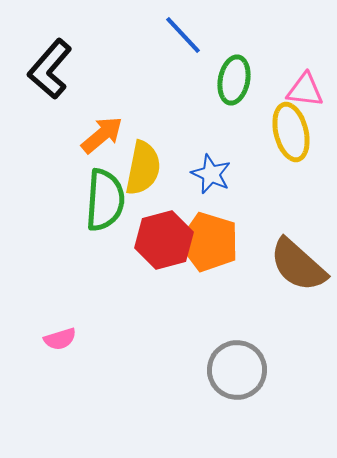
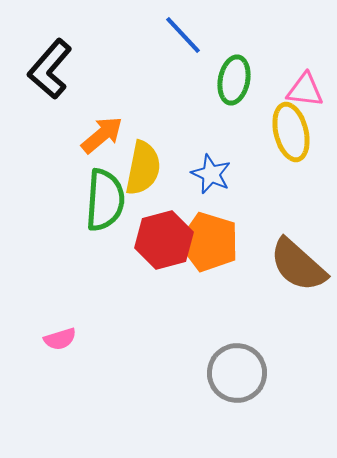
gray circle: moved 3 px down
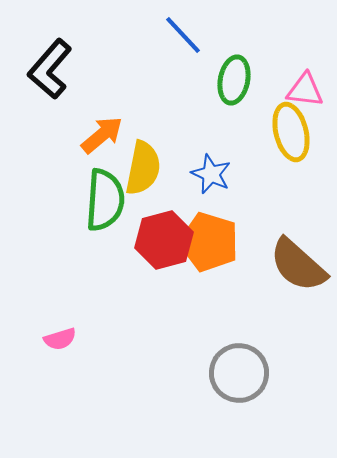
gray circle: moved 2 px right
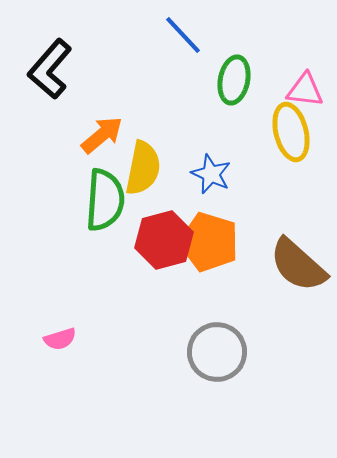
gray circle: moved 22 px left, 21 px up
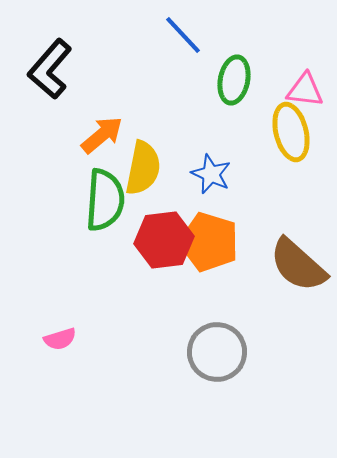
red hexagon: rotated 8 degrees clockwise
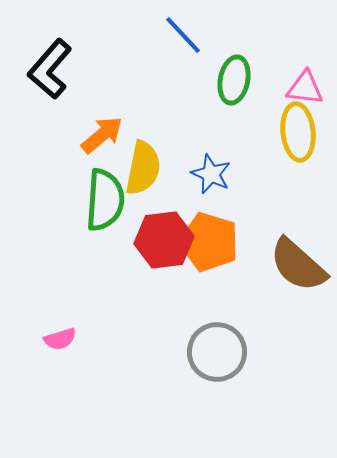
pink triangle: moved 2 px up
yellow ellipse: moved 7 px right; rotated 8 degrees clockwise
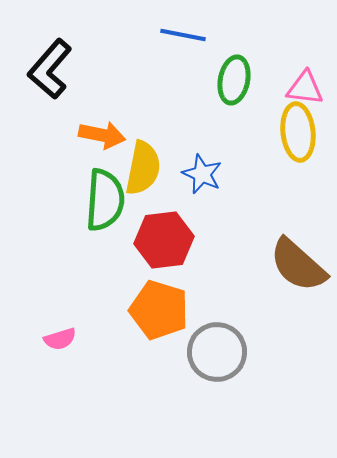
blue line: rotated 36 degrees counterclockwise
orange arrow: rotated 51 degrees clockwise
blue star: moved 9 px left
orange pentagon: moved 50 px left, 68 px down
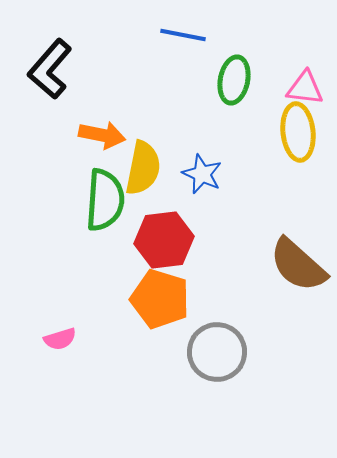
orange pentagon: moved 1 px right, 11 px up
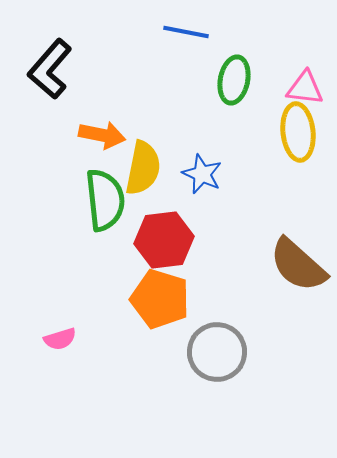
blue line: moved 3 px right, 3 px up
green semicircle: rotated 10 degrees counterclockwise
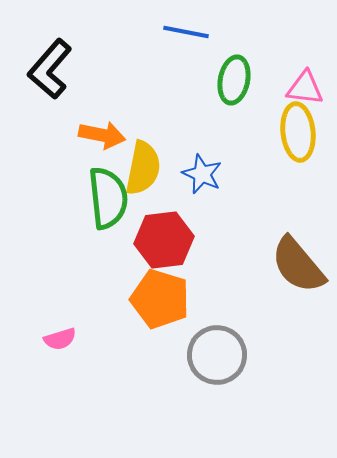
green semicircle: moved 3 px right, 2 px up
brown semicircle: rotated 8 degrees clockwise
gray circle: moved 3 px down
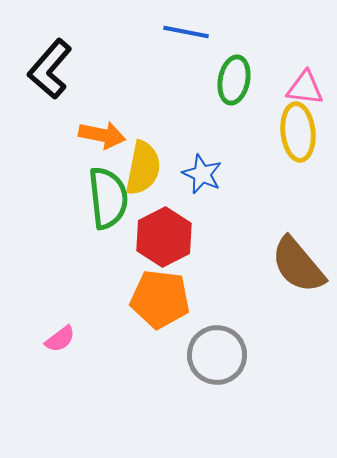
red hexagon: moved 3 px up; rotated 20 degrees counterclockwise
orange pentagon: rotated 10 degrees counterclockwise
pink semicircle: rotated 20 degrees counterclockwise
